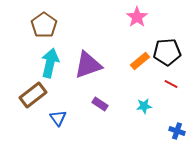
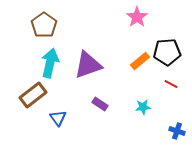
cyan star: moved 1 px left, 1 px down
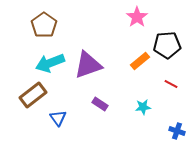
black pentagon: moved 7 px up
cyan arrow: rotated 124 degrees counterclockwise
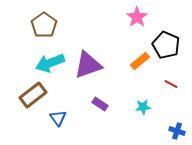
black pentagon: moved 1 px left; rotated 28 degrees clockwise
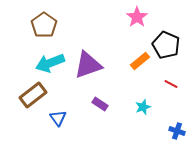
cyan star: rotated 14 degrees counterclockwise
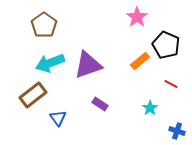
cyan star: moved 7 px right, 1 px down; rotated 14 degrees counterclockwise
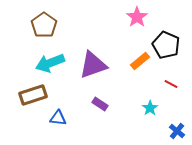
purple triangle: moved 5 px right
brown rectangle: rotated 20 degrees clockwise
blue triangle: rotated 48 degrees counterclockwise
blue cross: rotated 21 degrees clockwise
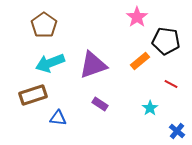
black pentagon: moved 4 px up; rotated 16 degrees counterclockwise
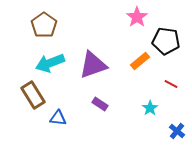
brown rectangle: rotated 76 degrees clockwise
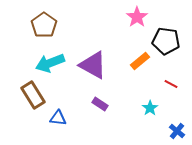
purple triangle: rotated 48 degrees clockwise
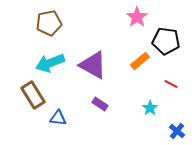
brown pentagon: moved 5 px right, 2 px up; rotated 25 degrees clockwise
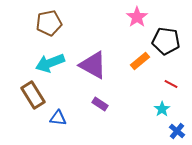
cyan star: moved 12 px right, 1 px down
